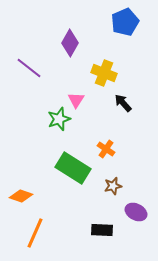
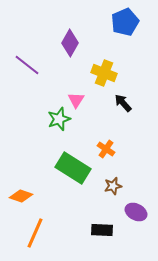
purple line: moved 2 px left, 3 px up
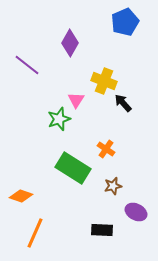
yellow cross: moved 8 px down
